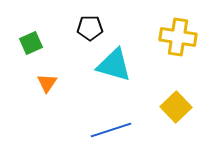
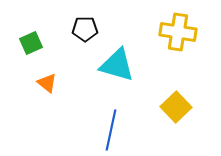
black pentagon: moved 5 px left, 1 px down
yellow cross: moved 5 px up
cyan triangle: moved 3 px right
orange triangle: rotated 25 degrees counterclockwise
blue line: rotated 60 degrees counterclockwise
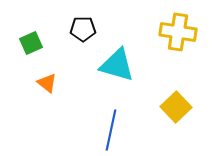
black pentagon: moved 2 px left
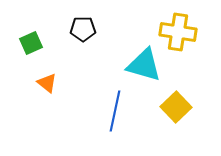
cyan triangle: moved 27 px right
blue line: moved 4 px right, 19 px up
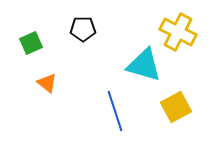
yellow cross: rotated 18 degrees clockwise
yellow square: rotated 16 degrees clockwise
blue line: rotated 30 degrees counterclockwise
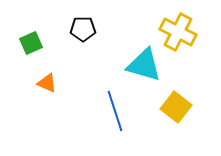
orange triangle: rotated 15 degrees counterclockwise
yellow square: rotated 24 degrees counterclockwise
